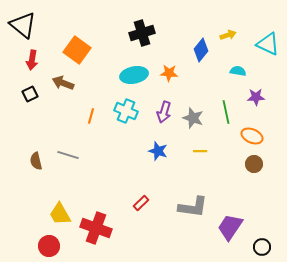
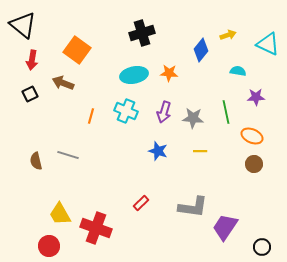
gray star: rotated 15 degrees counterclockwise
purple trapezoid: moved 5 px left
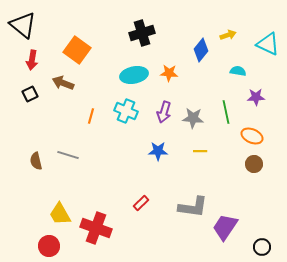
blue star: rotated 18 degrees counterclockwise
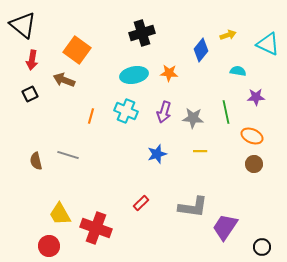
brown arrow: moved 1 px right, 3 px up
blue star: moved 1 px left, 3 px down; rotated 18 degrees counterclockwise
